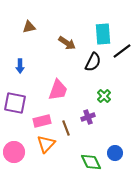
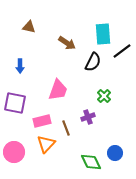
brown triangle: rotated 24 degrees clockwise
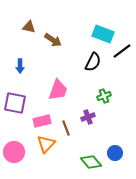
cyan rectangle: rotated 65 degrees counterclockwise
brown arrow: moved 14 px left, 3 px up
green cross: rotated 24 degrees clockwise
green diamond: rotated 15 degrees counterclockwise
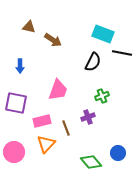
black line: moved 2 px down; rotated 48 degrees clockwise
green cross: moved 2 px left
purple square: moved 1 px right
blue circle: moved 3 px right
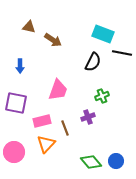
brown line: moved 1 px left
blue circle: moved 2 px left, 8 px down
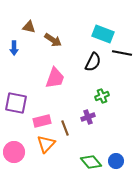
blue arrow: moved 6 px left, 18 px up
pink trapezoid: moved 3 px left, 12 px up
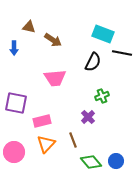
pink trapezoid: rotated 65 degrees clockwise
purple cross: rotated 24 degrees counterclockwise
brown line: moved 8 px right, 12 px down
